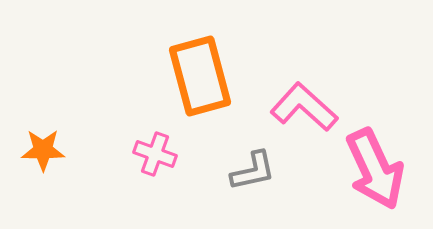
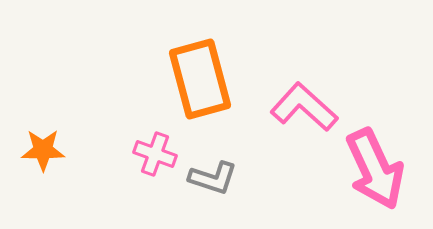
orange rectangle: moved 3 px down
gray L-shape: moved 40 px left, 7 px down; rotated 30 degrees clockwise
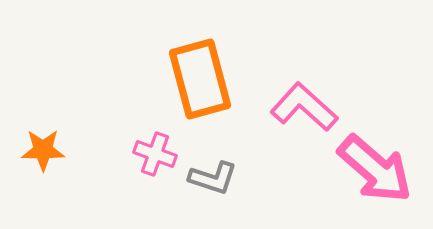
pink arrow: rotated 24 degrees counterclockwise
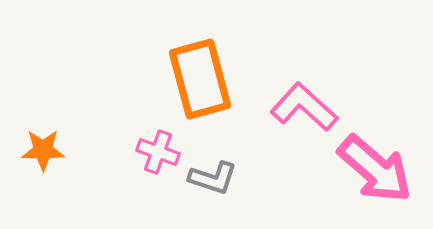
pink cross: moved 3 px right, 2 px up
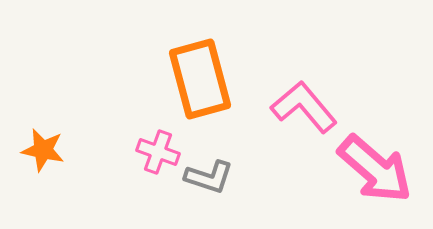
pink L-shape: rotated 8 degrees clockwise
orange star: rotated 12 degrees clockwise
gray L-shape: moved 4 px left, 1 px up
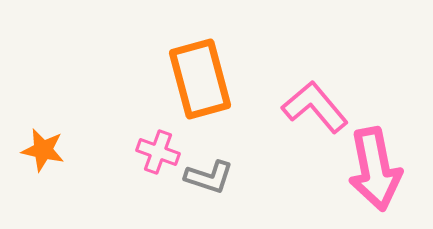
pink L-shape: moved 11 px right
pink arrow: rotated 38 degrees clockwise
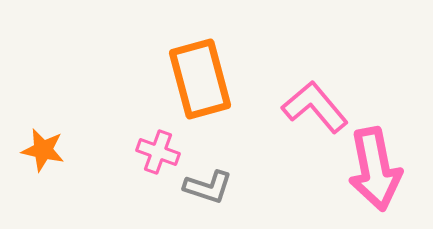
gray L-shape: moved 1 px left, 10 px down
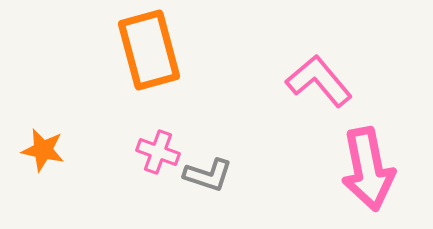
orange rectangle: moved 51 px left, 29 px up
pink L-shape: moved 4 px right, 26 px up
pink arrow: moved 7 px left
gray L-shape: moved 12 px up
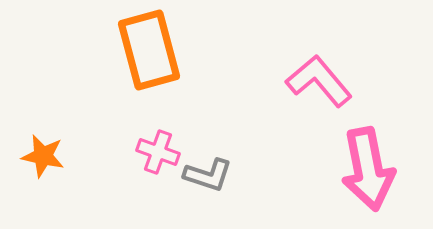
orange star: moved 6 px down
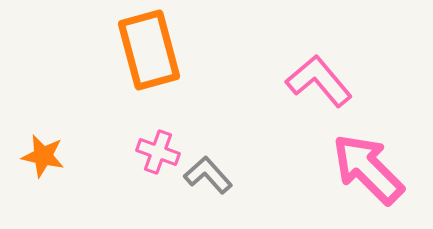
pink arrow: rotated 146 degrees clockwise
gray L-shape: rotated 150 degrees counterclockwise
